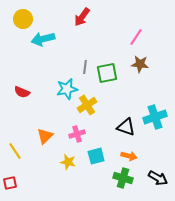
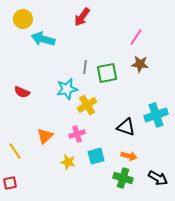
cyan arrow: rotated 30 degrees clockwise
cyan cross: moved 1 px right, 2 px up
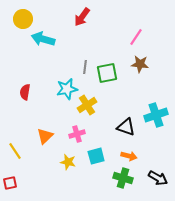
red semicircle: moved 3 px right; rotated 77 degrees clockwise
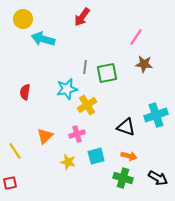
brown star: moved 4 px right
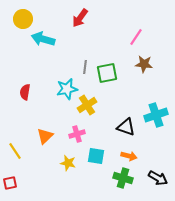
red arrow: moved 2 px left, 1 px down
cyan square: rotated 24 degrees clockwise
yellow star: moved 1 px down
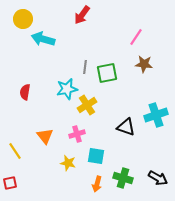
red arrow: moved 2 px right, 3 px up
orange triangle: rotated 24 degrees counterclockwise
orange arrow: moved 32 px left, 28 px down; rotated 91 degrees clockwise
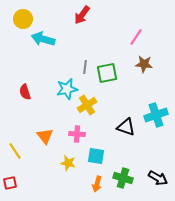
red semicircle: rotated 28 degrees counterclockwise
pink cross: rotated 21 degrees clockwise
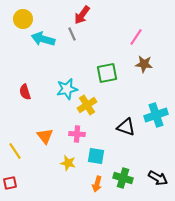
gray line: moved 13 px left, 33 px up; rotated 32 degrees counterclockwise
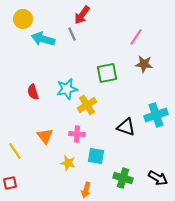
red semicircle: moved 8 px right
orange arrow: moved 11 px left, 6 px down
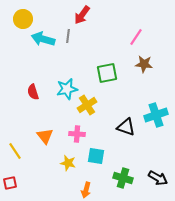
gray line: moved 4 px left, 2 px down; rotated 32 degrees clockwise
